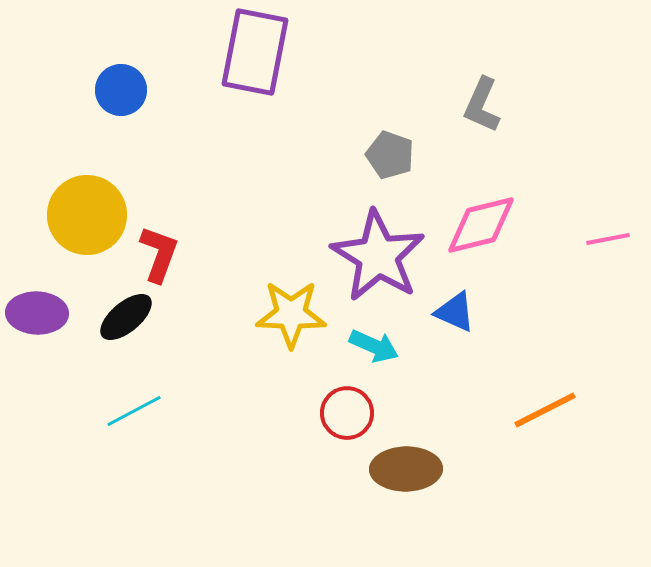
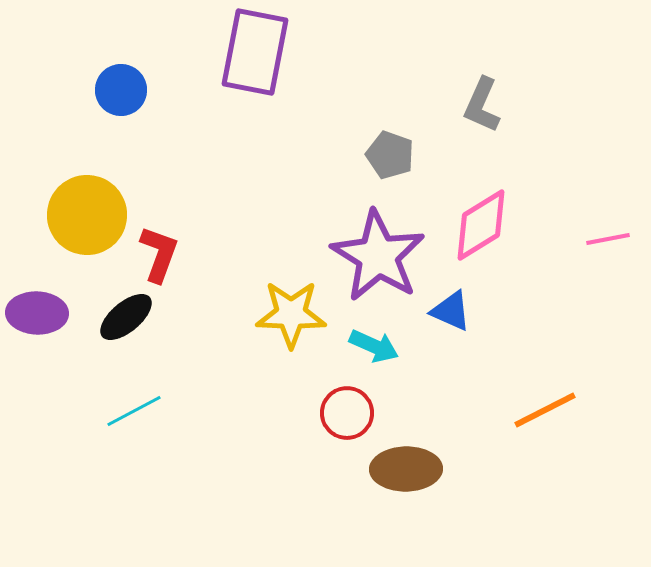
pink diamond: rotated 18 degrees counterclockwise
blue triangle: moved 4 px left, 1 px up
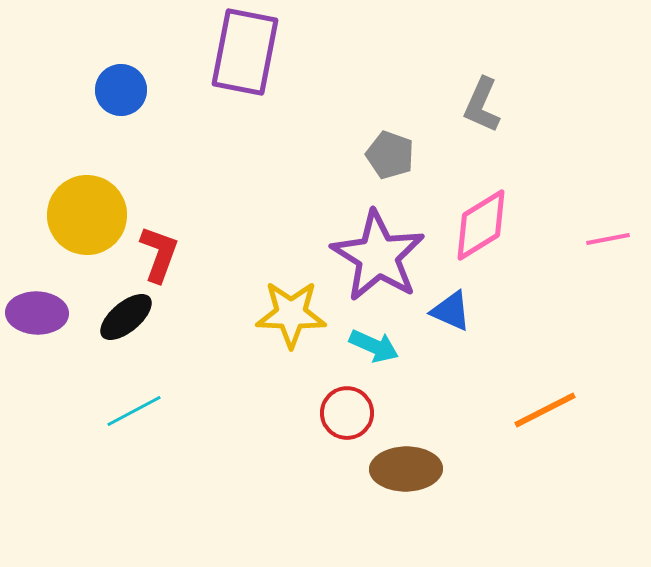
purple rectangle: moved 10 px left
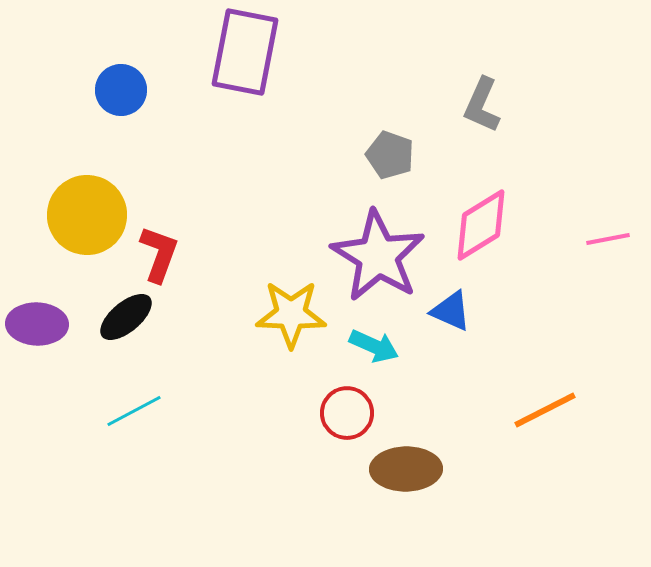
purple ellipse: moved 11 px down
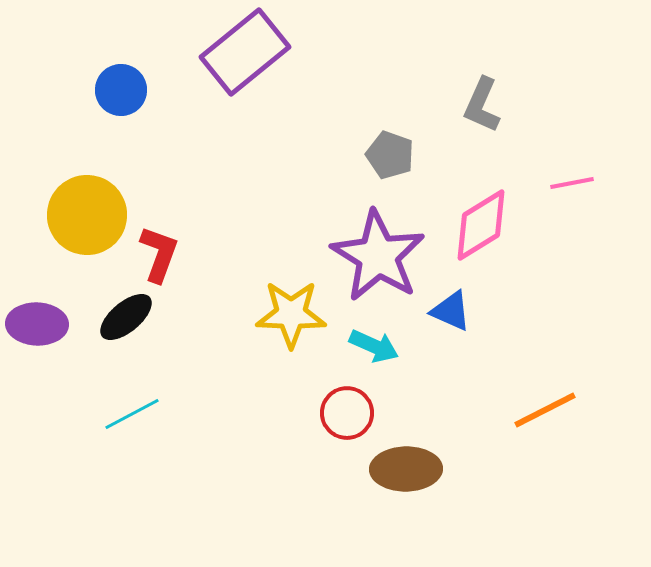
purple rectangle: rotated 40 degrees clockwise
pink line: moved 36 px left, 56 px up
cyan line: moved 2 px left, 3 px down
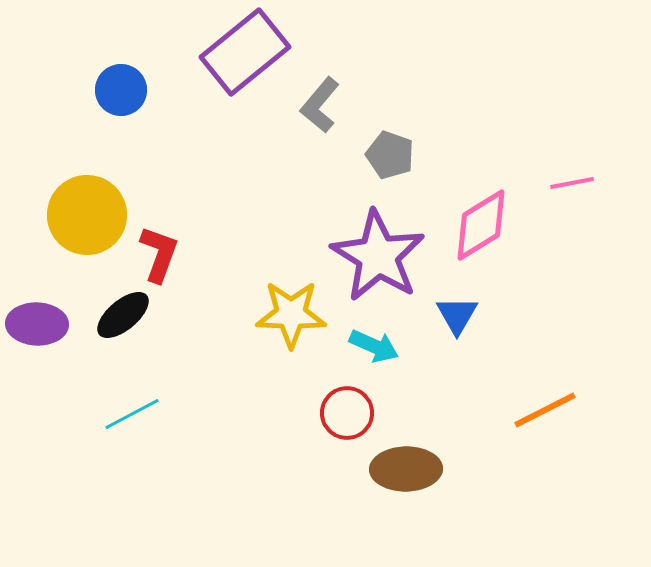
gray L-shape: moved 162 px left; rotated 16 degrees clockwise
blue triangle: moved 6 px right, 4 px down; rotated 36 degrees clockwise
black ellipse: moved 3 px left, 2 px up
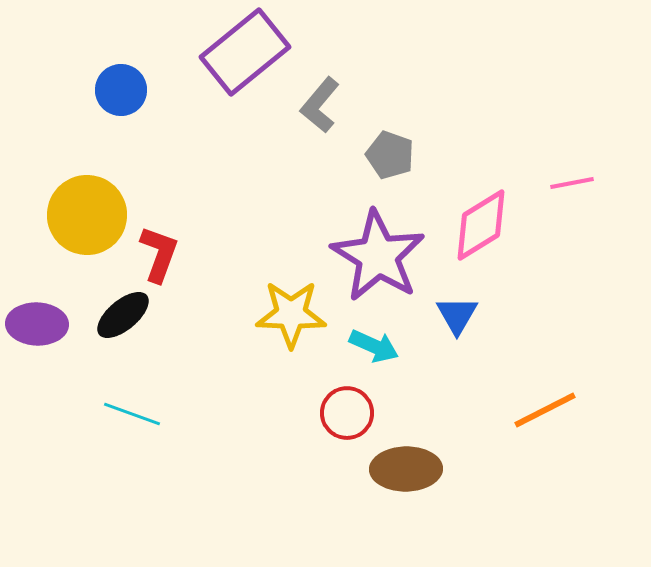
cyan line: rotated 48 degrees clockwise
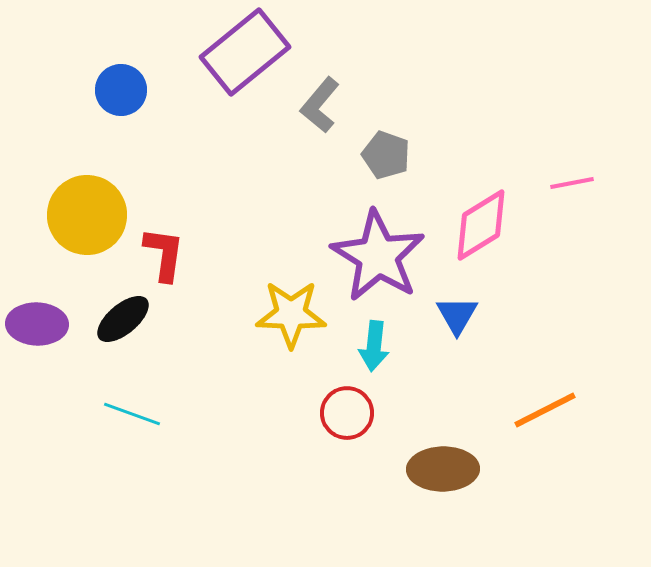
gray pentagon: moved 4 px left
red L-shape: moved 5 px right; rotated 12 degrees counterclockwise
black ellipse: moved 4 px down
cyan arrow: rotated 72 degrees clockwise
brown ellipse: moved 37 px right
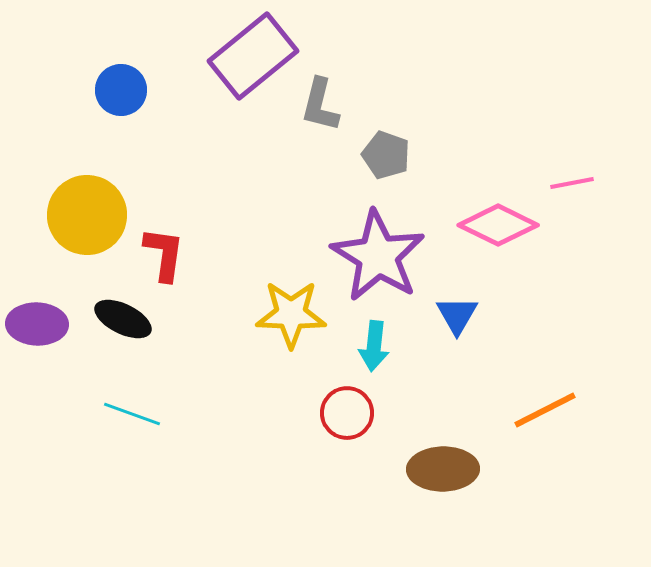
purple rectangle: moved 8 px right, 4 px down
gray L-shape: rotated 26 degrees counterclockwise
pink diamond: moved 17 px right; rotated 58 degrees clockwise
black ellipse: rotated 66 degrees clockwise
